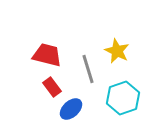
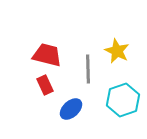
gray line: rotated 16 degrees clockwise
red rectangle: moved 7 px left, 2 px up; rotated 12 degrees clockwise
cyan hexagon: moved 2 px down
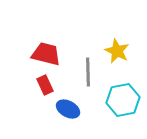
red trapezoid: moved 1 px left, 1 px up
gray line: moved 3 px down
cyan hexagon: rotated 8 degrees clockwise
blue ellipse: moved 3 px left; rotated 70 degrees clockwise
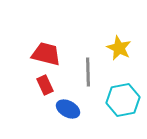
yellow star: moved 2 px right, 3 px up
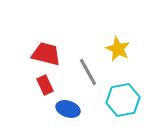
yellow star: moved 1 px left, 1 px down
gray line: rotated 28 degrees counterclockwise
blue ellipse: rotated 10 degrees counterclockwise
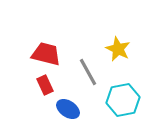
blue ellipse: rotated 15 degrees clockwise
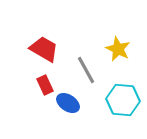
red trapezoid: moved 2 px left, 5 px up; rotated 16 degrees clockwise
gray line: moved 2 px left, 2 px up
cyan hexagon: rotated 16 degrees clockwise
blue ellipse: moved 6 px up
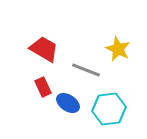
gray line: rotated 40 degrees counterclockwise
red rectangle: moved 2 px left, 2 px down
cyan hexagon: moved 14 px left, 9 px down; rotated 12 degrees counterclockwise
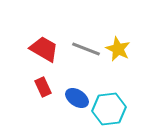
gray line: moved 21 px up
blue ellipse: moved 9 px right, 5 px up
